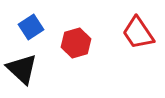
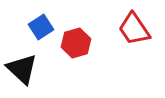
blue square: moved 10 px right
red trapezoid: moved 4 px left, 4 px up
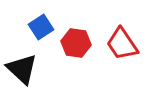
red trapezoid: moved 12 px left, 15 px down
red hexagon: rotated 24 degrees clockwise
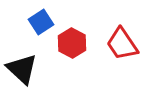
blue square: moved 5 px up
red hexagon: moved 4 px left; rotated 20 degrees clockwise
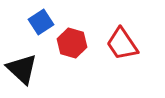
red hexagon: rotated 12 degrees counterclockwise
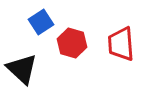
red trapezoid: moved 1 px left; rotated 30 degrees clockwise
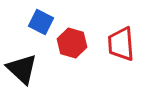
blue square: rotated 30 degrees counterclockwise
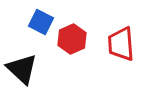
red hexagon: moved 4 px up; rotated 20 degrees clockwise
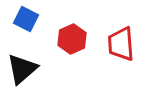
blue square: moved 15 px left, 3 px up
black triangle: rotated 36 degrees clockwise
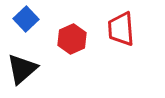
blue square: rotated 20 degrees clockwise
red trapezoid: moved 15 px up
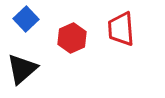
red hexagon: moved 1 px up
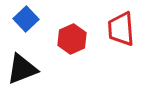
red hexagon: moved 1 px down
black triangle: rotated 20 degrees clockwise
